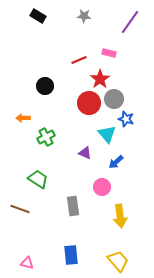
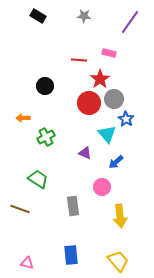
red line: rotated 28 degrees clockwise
blue star: rotated 14 degrees clockwise
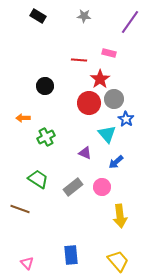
gray rectangle: moved 19 px up; rotated 60 degrees clockwise
pink triangle: rotated 32 degrees clockwise
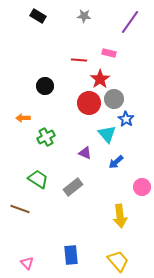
pink circle: moved 40 px right
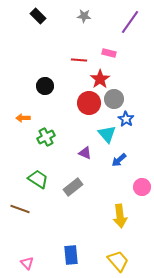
black rectangle: rotated 14 degrees clockwise
blue arrow: moved 3 px right, 2 px up
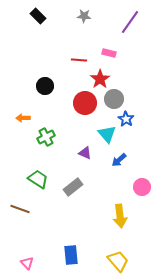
red circle: moved 4 px left
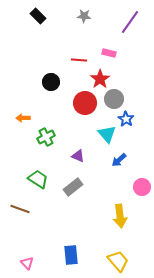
black circle: moved 6 px right, 4 px up
purple triangle: moved 7 px left, 3 px down
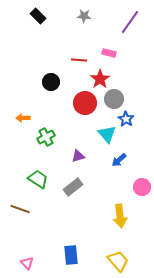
purple triangle: rotated 40 degrees counterclockwise
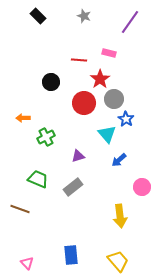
gray star: rotated 16 degrees clockwise
red circle: moved 1 px left
green trapezoid: rotated 10 degrees counterclockwise
